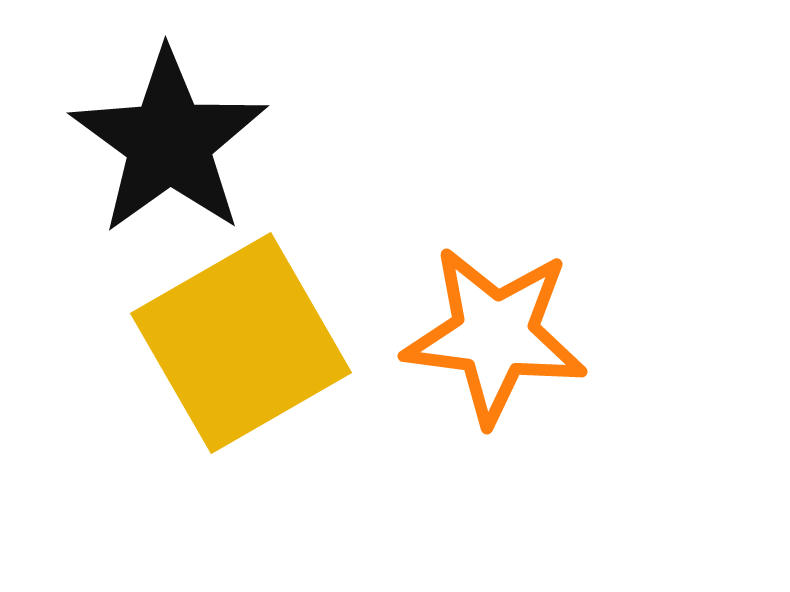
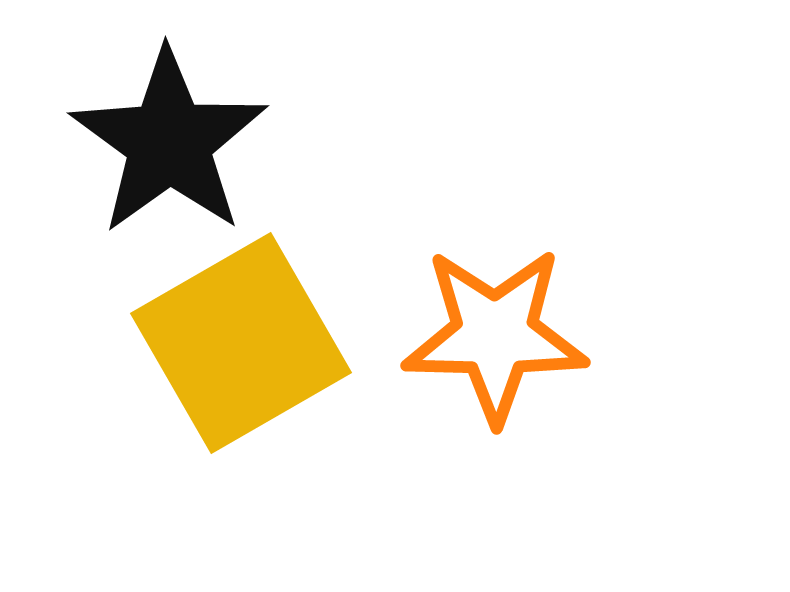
orange star: rotated 6 degrees counterclockwise
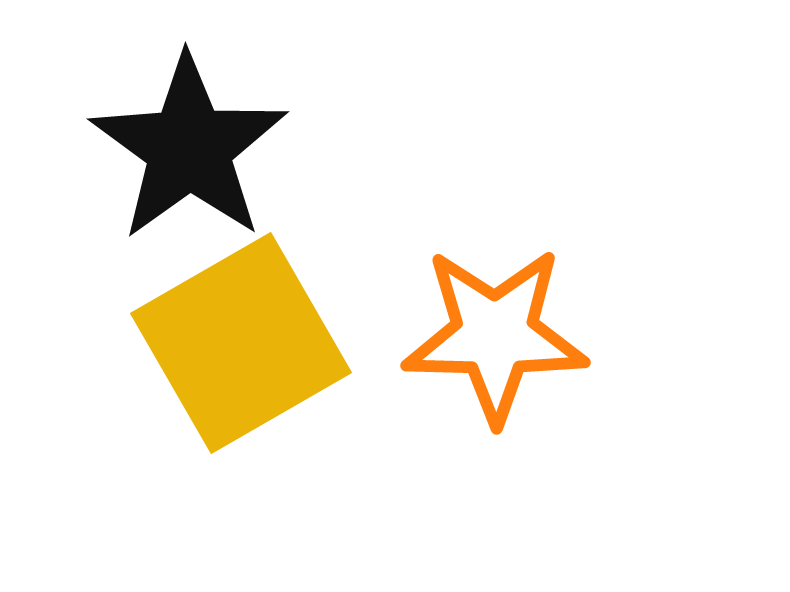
black star: moved 20 px right, 6 px down
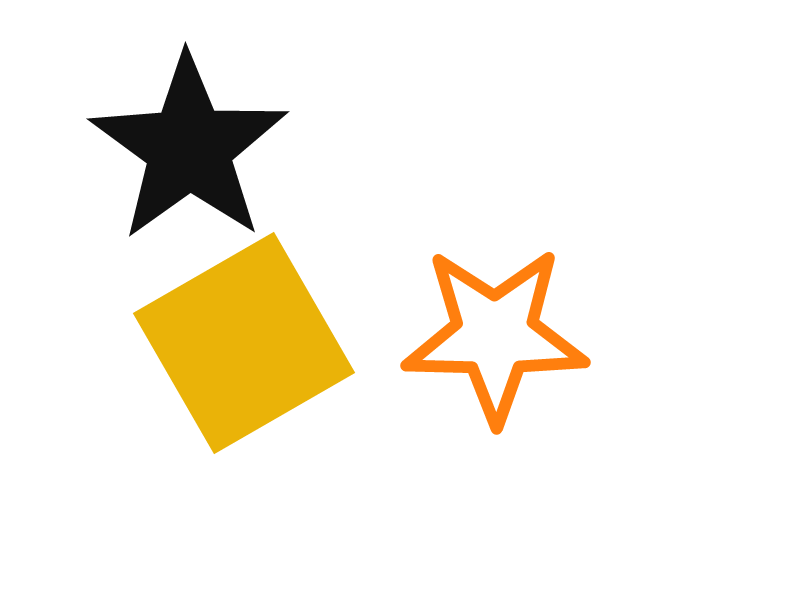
yellow square: moved 3 px right
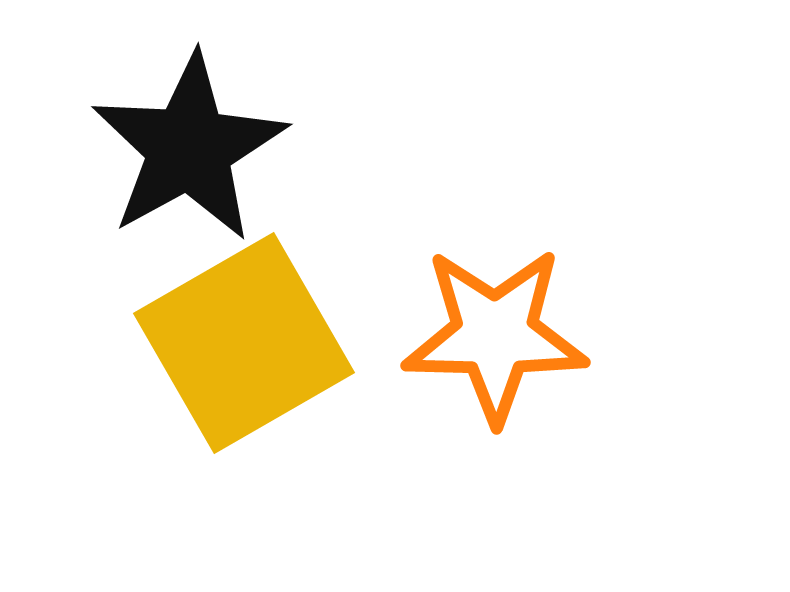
black star: rotated 7 degrees clockwise
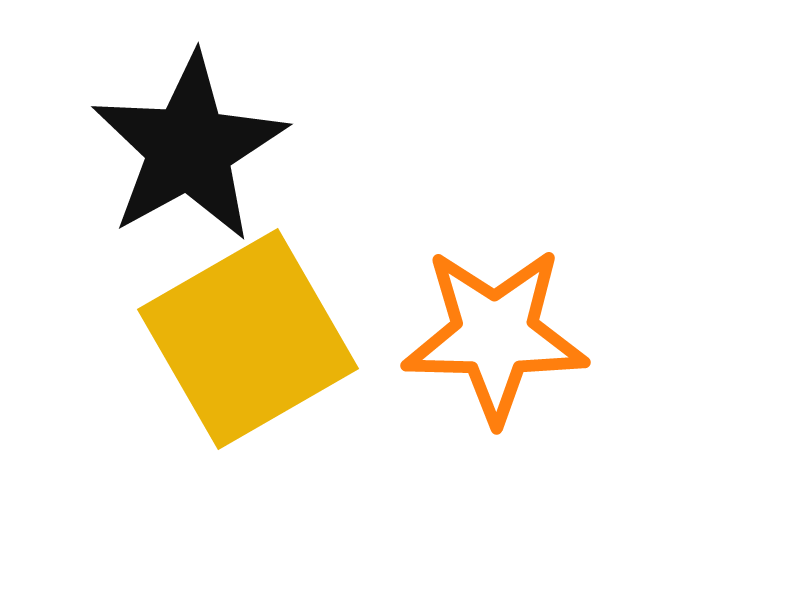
yellow square: moved 4 px right, 4 px up
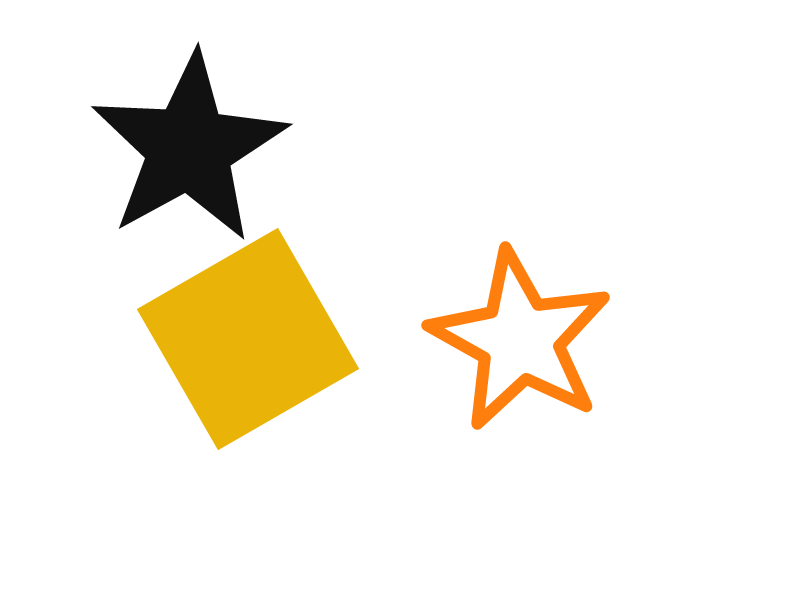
orange star: moved 25 px right, 5 px down; rotated 28 degrees clockwise
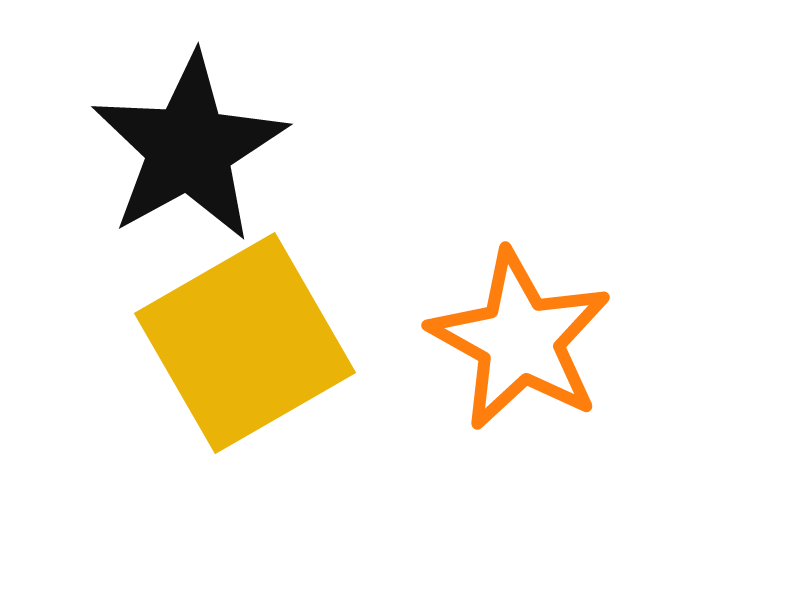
yellow square: moved 3 px left, 4 px down
